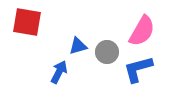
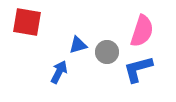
pink semicircle: rotated 12 degrees counterclockwise
blue triangle: moved 1 px up
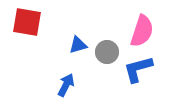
blue arrow: moved 7 px right, 13 px down
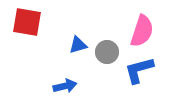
blue L-shape: moved 1 px right, 1 px down
blue arrow: moved 1 px left, 1 px down; rotated 50 degrees clockwise
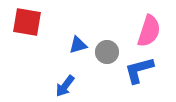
pink semicircle: moved 7 px right
blue arrow: rotated 140 degrees clockwise
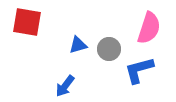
pink semicircle: moved 3 px up
gray circle: moved 2 px right, 3 px up
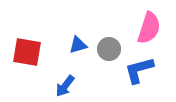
red square: moved 30 px down
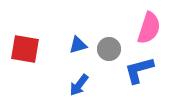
red square: moved 2 px left, 3 px up
blue arrow: moved 14 px right, 1 px up
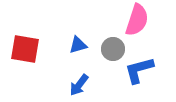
pink semicircle: moved 12 px left, 8 px up
gray circle: moved 4 px right
